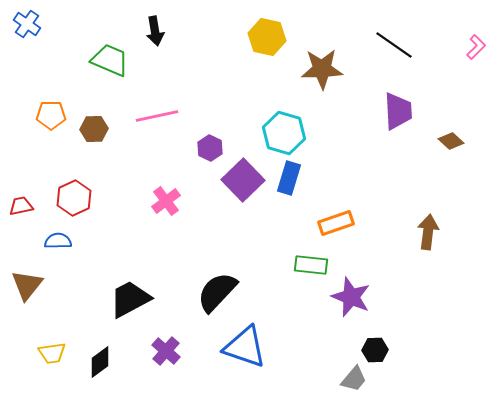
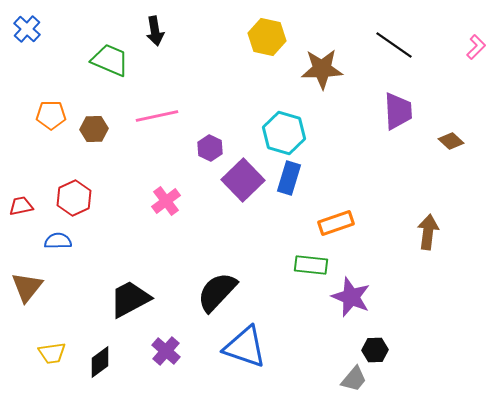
blue cross: moved 5 px down; rotated 8 degrees clockwise
brown triangle: moved 2 px down
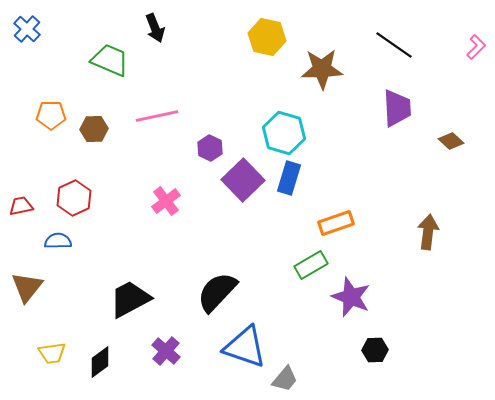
black arrow: moved 3 px up; rotated 12 degrees counterclockwise
purple trapezoid: moved 1 px left, 3 px up
green rectangle: rotated 36 degrees counterclockwise
gray trapezoid: moved 69 px left
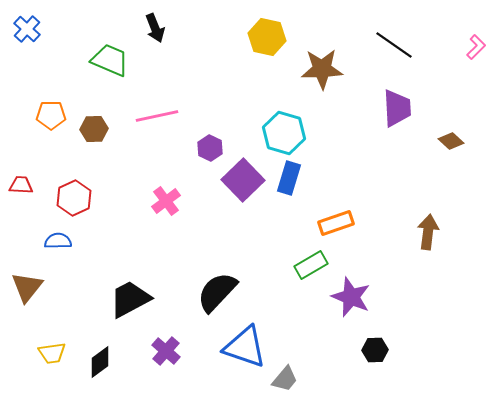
red trapezoid: moved 21 px up; rotated 15 degrees clockwise
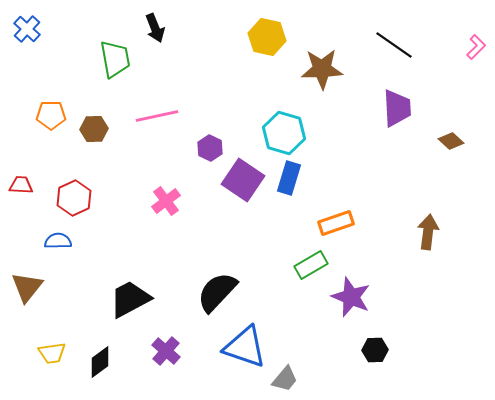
green trapezoid: moved 5 px right, 1 px up; rotated 57 degrees clockwise
purple square: rotated 12 degrees counterclockwise
